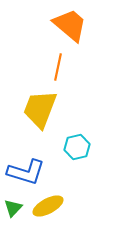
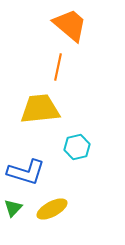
yellow trapezoid: rotated 63 degrees clockwise
yellow ellipse: moved 4 px right, 3 px down
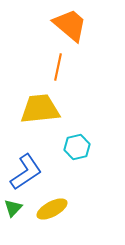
blue L-shape: rotated 51 degrees counterclockwise
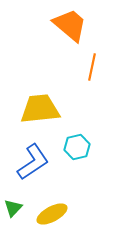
orange line: moved 34 px right
blue L-shape: moved 7 px right, 10 px up
yellow ellipse: moved 5 px down
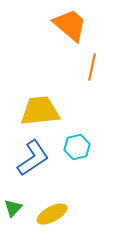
yellow trapezoid: moved 2 px down
blue L-shape: moved 4 px up
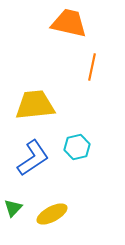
orange trapezoid: moved 1 px left, 2 px up; rotated 27 degrees counterclockwise
yellow trapezoid: moved 5 px left, 6 px up
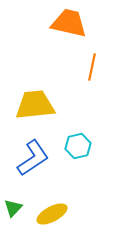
cyan hexagon: moved 1 px right, 1 px up
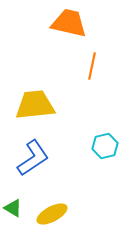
orange line: moved 1 px up
cyan hexagon: moved 27 px right
green triangle: rotated 42 degrees counterclockwise
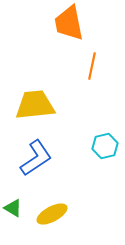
orange trapezoid: rotated 114 degrees counterclockwise
blue L-shape: moved 3 px right
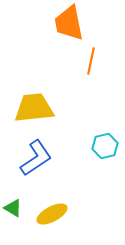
orange line: moved 1 px left, 5 px up
yellow trapezoid: moved 1 px left, 3 px down
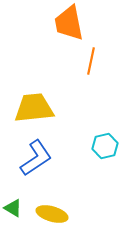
yellow ellipse: rotated 44 degrees clockwise
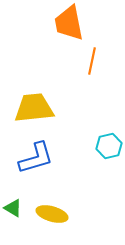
orange line: moved 1 px right
cyan hexagon: moved 4 px right
blue L-shape: rotated 18 degrees clockwise
